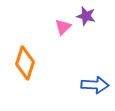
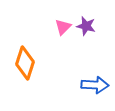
purple star: moved 10 px down
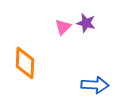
purple star: moved 3 px up
orange diamond: rotated 16 degrees counterclockwise
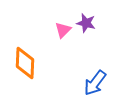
pink triangle: moved 3 px down
blue arrow: moved 2 px up; rotated 124 degrees clockwise
